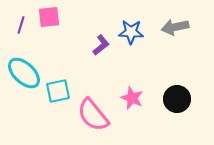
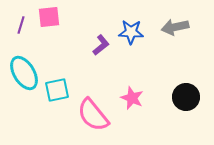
cyan ellipse: rotated 16 degrees clockwise
cyan square: moved 1 px left, 1 px up
black circle: moved 9 px right, 2 px up
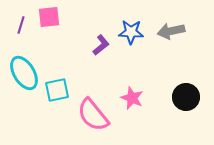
gray arrow: moved 4 px left, 4 px down
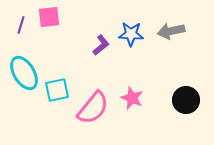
blue star: moved 2 px down
black circle: moved 3 px down
pink semicircle: moved 7 px up; rotated 102 degrees counterclockwise
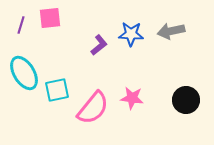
pink square: moved 1 px right, 1 px down
purple L-shape: moved 2 px left
pink star: rotated 15 degrees counterclockwise
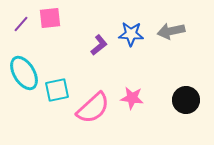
purple line: moved 1 px up; rotated 24 degrees clockwise
pink semicircle: rotated 9 degrees clockwise
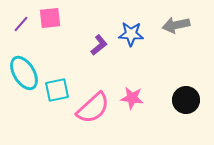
gray arrow: moved 5 px right, 6 px up
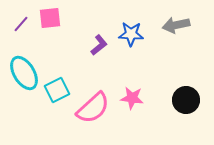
cyan square: rotated 15 degrees counterclockwise
